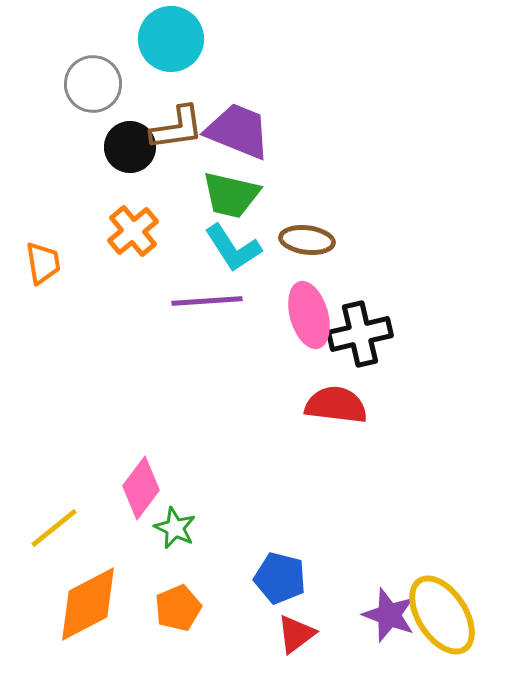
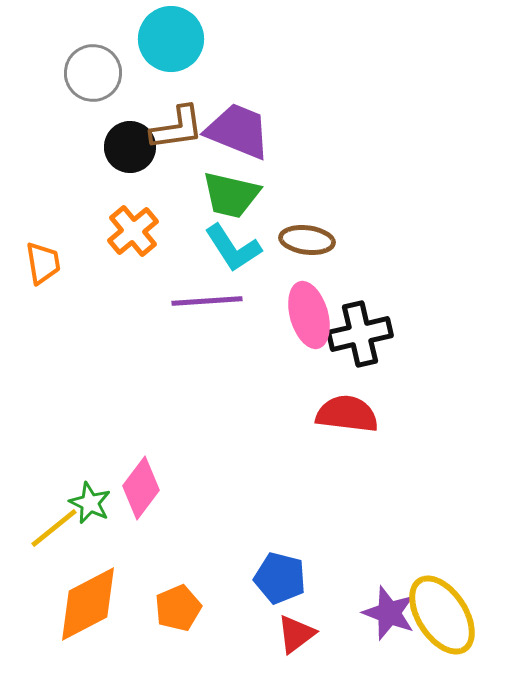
gray circle: moved 11 px up
red semicircle: moved 11 px right, 9 px down
green star: moved 85 px left, 25 px up
purple star: moved 2 px up
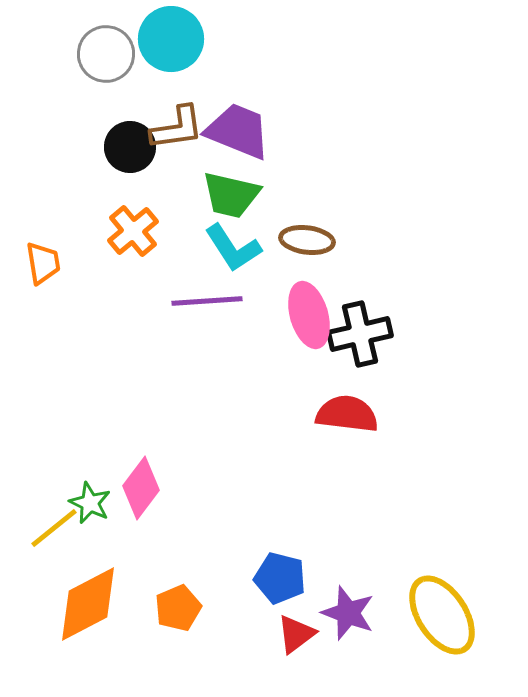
gray circle: moved 13 px right, 19 px up
purple star: moved 41 px left
